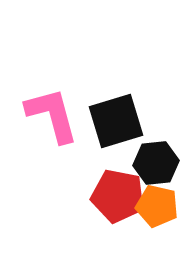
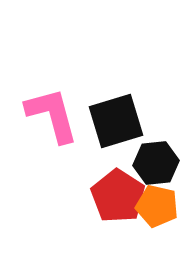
red pentagon: rotated 22 degrees clockwise
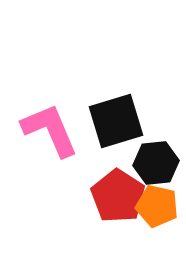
pink L-shape: moved 2 px left, 15 px down; rotated 8 degrees counterclockwise
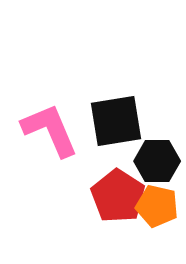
black square: rotated 8 degrees clockwise
black hexagon: moved 1 px right, 2 px up; rotated 6 degrees clockwise
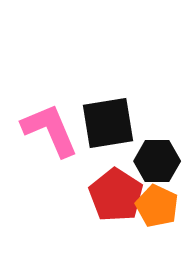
black square: moved 8 px left, 2 px down
red pentagon: moved 2 px left, 1 px up
orange pentagon: rotated 12 degrees clockwise
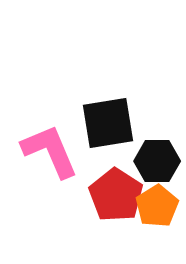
pink L-shape: moved 21 px down
orange pentagon: rotated 15 degrees clockwise
